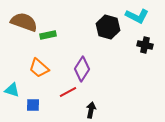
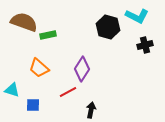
black cross: rotated 28 degrees counterclockwise
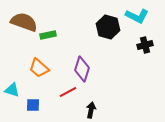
purple diamond: rotated 15 degrees counterclockwise
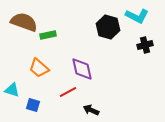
purple diamond: rotated 30 degrees counterclockwise
blue square: rotated 16 degrees clockwise
black arrow: rotated 77 degrees counterclockwise
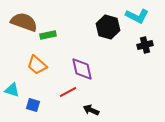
orange trapezoid: moved 2 px left, 3 px up
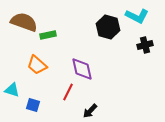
red line: rotated 36 degrees counterclockwise
black arrow: moved 1 px left, 1 px down; rotated 70 degrees counterclockwise
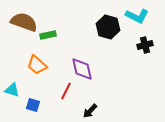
red line: moved 2 px left, 1 px up
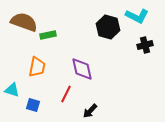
orange trapezoid: moved 2 px down; rotated 120 degrees counterclockwise
red line: moved 3 px down
